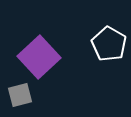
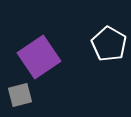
purple square: rotated 9 degrees clockwise
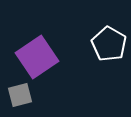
purple square: moved 2 px left
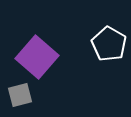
purple square: rotated 15 degrees counterclockwise
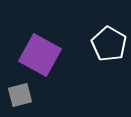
purple square: moved 3 px right, 2 px up; rotated 12 degrees counterclockwise
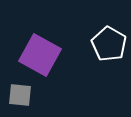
gray square: rotated 20 degrees clockwise
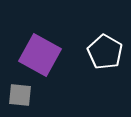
white pentagon: moved 4 px left, 8 px down
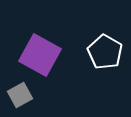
gray square: rotated 35 degrees counterclockwise
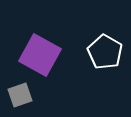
gray square: rotated 10 degrees clockwise
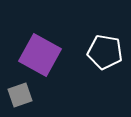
white pentagon: rotated 20 degrees counterclockwise
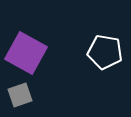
purple square: moved 14 px left, 2 px up
